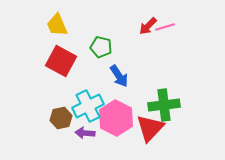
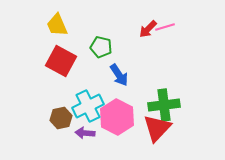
red arrow: moved 3 px down
blue arrow: moved 1 px up
pink hexagon: moved 1 px right, 1 px up
red triangle: moved 7 px right
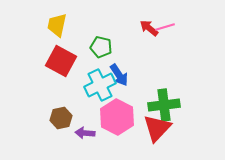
yellow trapezoid: rotated 35 degrees clockwise
red arrow: moved 1 px right, 1 px up; rotated 84 degrees clockwise
cyan cross: moved 12 px right, 21 px up
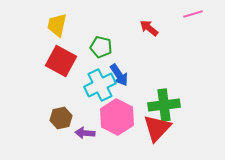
pink line: moved 28 px right, 13 px up
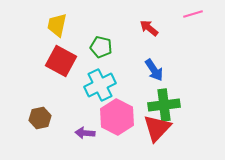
blue arrow: moved 35 px right, 5 px up
brown hexagon: moved 21 px left
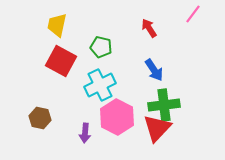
pink line: rotated 36 degrees counterclockwise
red arrow: rotated 18 degrees clockwise
brown hexagon: rotated 25 degrees clockwise
purple arrow: rotated 90 degrees counterclockwise
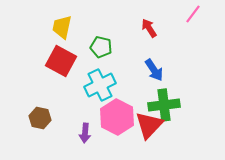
yellow trapezoid: moved 5 px right, 2 px down
red triangle: moved 8 px left, 3 px up
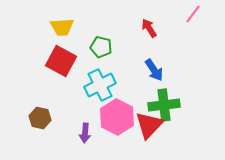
yellow trapezoid: rotated 105 degrees counterclockwise
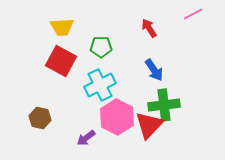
pink line: rotated 24 degrees clockwise
green pentagon: rotated 15 degrees counterclockwise
purple arrow: moved 1 px right, 5 px down; rotated 48 degrees clockwise
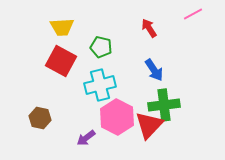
green pentagon: rotated 15 degrees clockwise
cyan cross: rotated 12 degrees clockwise
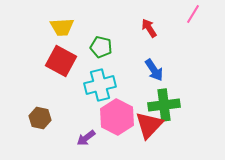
pink line: rotated 30 degrees counterclockwise
